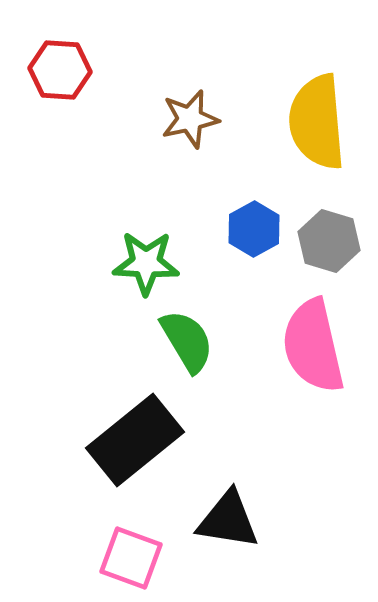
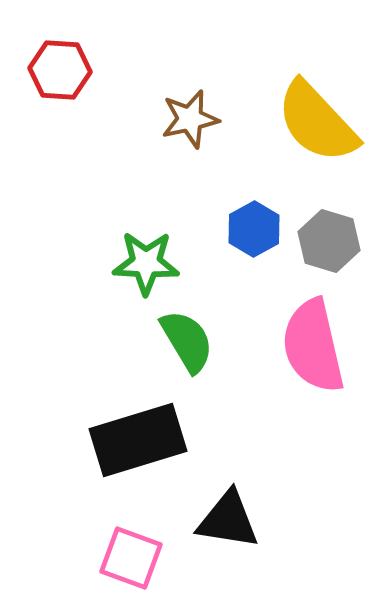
yellow semicircle: rotated 38 degrees counterclockwise
black rectangle: moved 3 px right; rotated 22 degrees clockwise
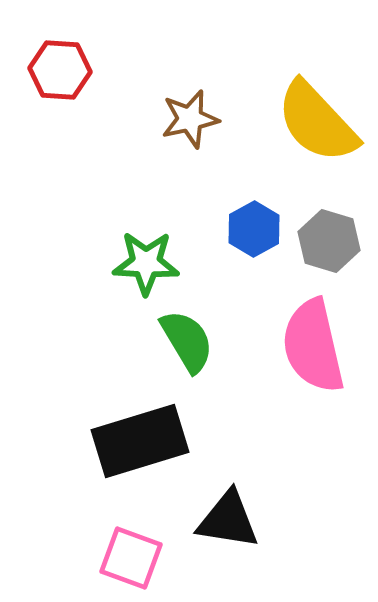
black rectangle: moved 2 px right, 1 px down
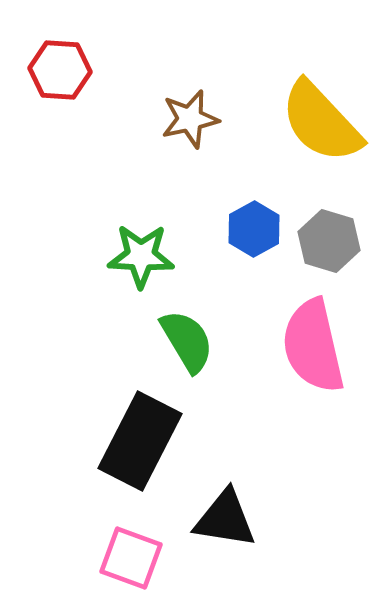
yellow semicircle: moved 4 px right
green star: moved 5 px left, 7 px up
black rectangle: rotated 46 degrees counterclockwise
black triangle: moved 3 px left, 1 px up
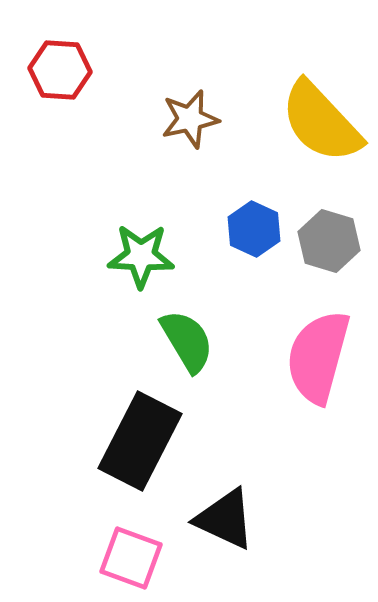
blue hexagon: rotated 6 degrees counterclockwise
pink semicircle: moved 5 px right, 11 px down; rotated 28 degrees clockwise
black triangle: rotated 16 degrees clockwise
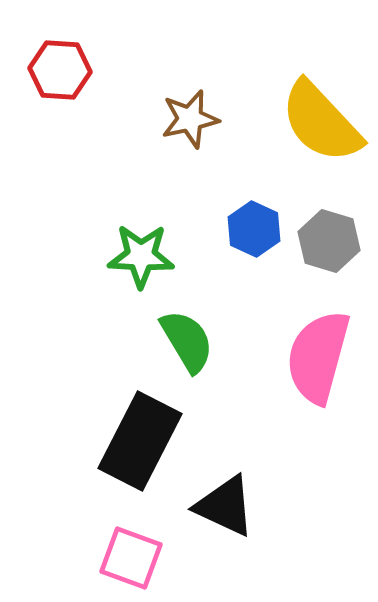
black triangle: moved 13 px up
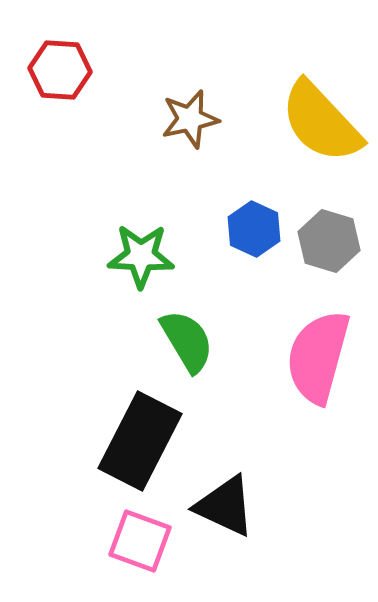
pink square: moved 9 px right, 17 px up
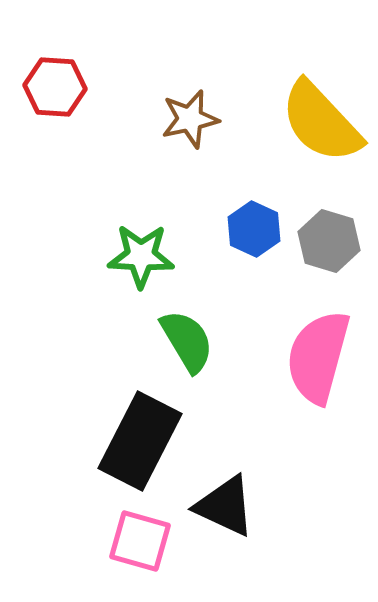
red hexagon: moved 5 px left, 17 px down
pink square: rotated 4 degrees counterclockwise
